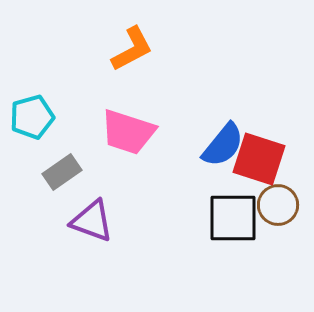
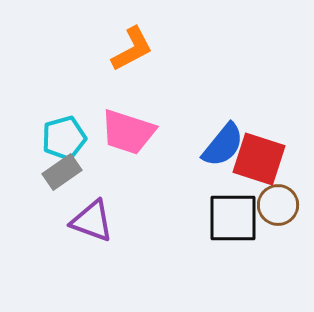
cyan pentagon: moved 32 px right, 21 px down
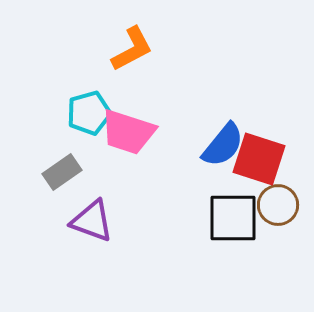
cyan pentagon: moved 25 px right, 25 px up
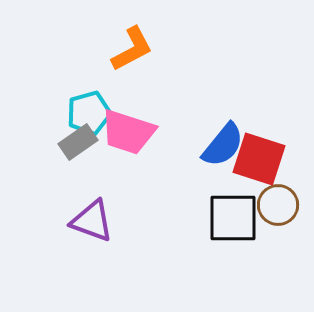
gray rectangle: moved 16 px right, 30 px up
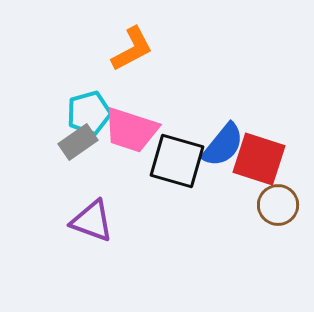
pink trapezoid: moved 3 px right, 2 px up
black square: moved 56 px left, 57 px up; rotated 16 degrees clockwise
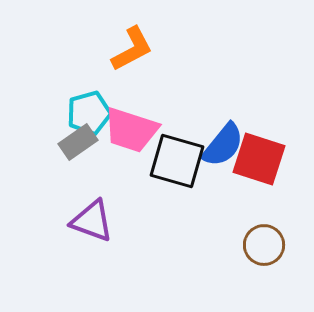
brown circle: moved 14 px left, 40 px down
